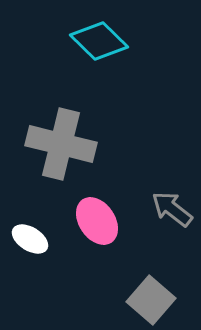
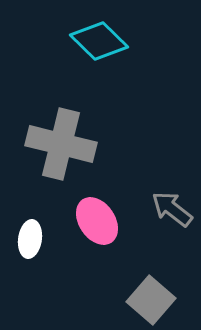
white ellipse: rotated 66 degrees clockwise
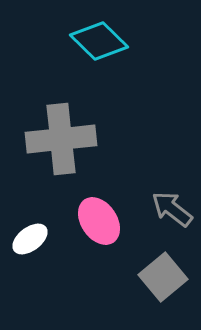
gray cross: moved 5 px up; rotated 20 degrees counterclockwise
pink ellipse: moved 2 px right
white ellipse: rotated 45 degrees clockwise
gray square: moved 12 px right, 23 px up; rotated 9 degrees clockwise
